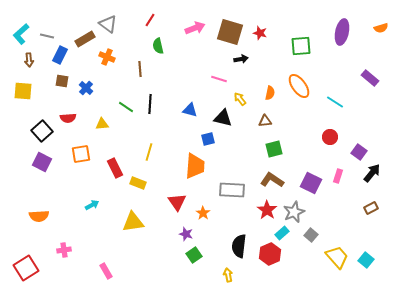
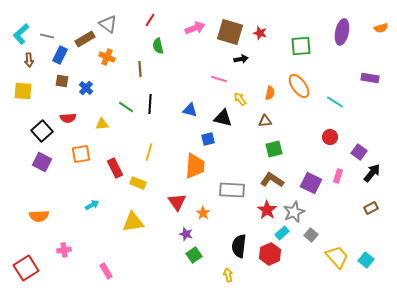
purple rectangle at (370, 78): rotated 30 degrees counterclockwise
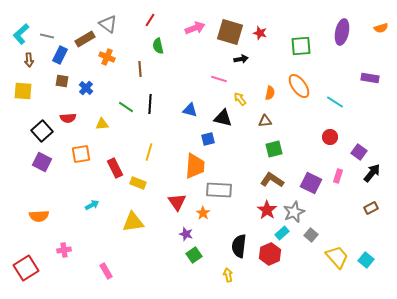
gray rectangle at (232, 190): moved 13 px left
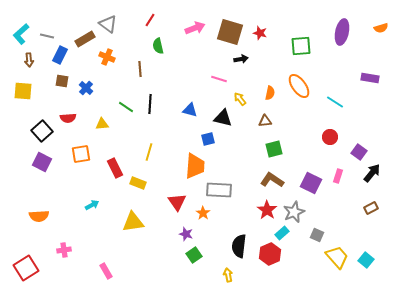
gray square at (311, 235): moved 6 px right; rotated 16 degrees counterclockwise
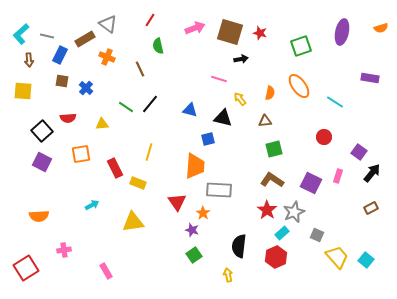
green square at (301, 46): rotated 15 degrees counterclockwise
brown line at (140, 69): rotated 21 degrees counterclockwise
black line at (150, 104): rotated 36 degrees clockwise
red circle at (330, 137): moved 6 px left
purple star at (186, 234): moved 6 px right, 4 px up
red hexagon at (270, 254): moved 6 px right, 3 px down
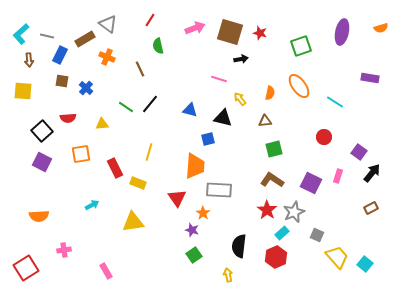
red triangle at (177, 202): moved 4 px up
cyan square at (366, 260): moved 1 px left, 4 px down
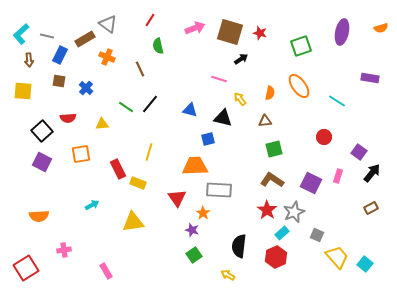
black arrow at (241, 59): rotated 24 degrees counterclockwise
brown square at (62, 81): moved 3 px left
cyan line at (335, 102): moved 2 px right, 1 px up
orange trapezoid at (195, 166): rotated 96 degrees counterclockwise
red rectangle at (115, 168): moved 3 px right, 1 px down
yellow arrow at (228, 275): rotated 48 degrees counterclockwise
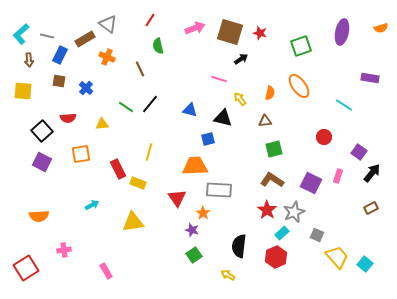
cyan line at (337, 101): moved 7 px right, 4 px down
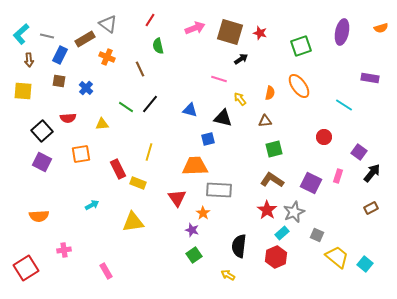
yellow trapezoid at (337, 257): rotated 10 degrees counterclockwise
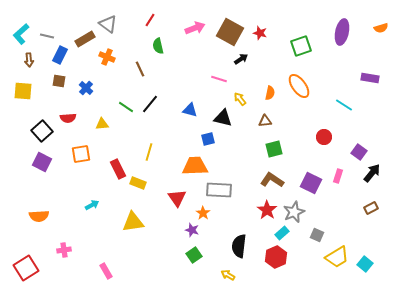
brown square at (230, 32): rotated 12 degrees clockwise
yellow trapezoid at (337, 257): rotated 110 degrees clockwise
